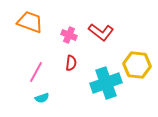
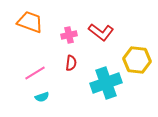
pink cross: rotated 35 degrees counterclockwise
yellow hexagon: moved 5 px up
pink line: moved 1 px left, 1 px down; rotated 30 degrees clockwise
cyan semicircle: moved 1 px up
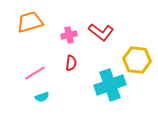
orange trapezoid: rotated 36 degrees counterclockwise
cyan cross: moved 4 px right, 2 px down
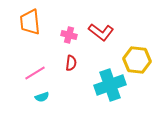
orange trapezoid: rotated 80 degrees counterclockwise
pink cross: rotated 28 degrees clockwise
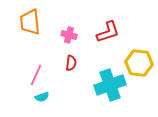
red L-shape: moved 7 px right; rotated 55 degrees counterclockwise
yellow hexagon: moved 2 px right, 3 px down
pink line: moved 1 px right, 2 px down; rotated 35 degrees counterclockwise
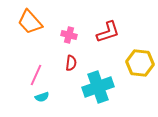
orange trapezoid: rotated 36 degrees counterclockwise
yellow hexagon: moved 1 px right
cyan cross: moved 12 px left, 2 px down
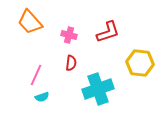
cyan cross: moved 2 px down
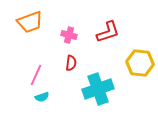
orange trapezoid: rotated 68 degrees counterclockwise
